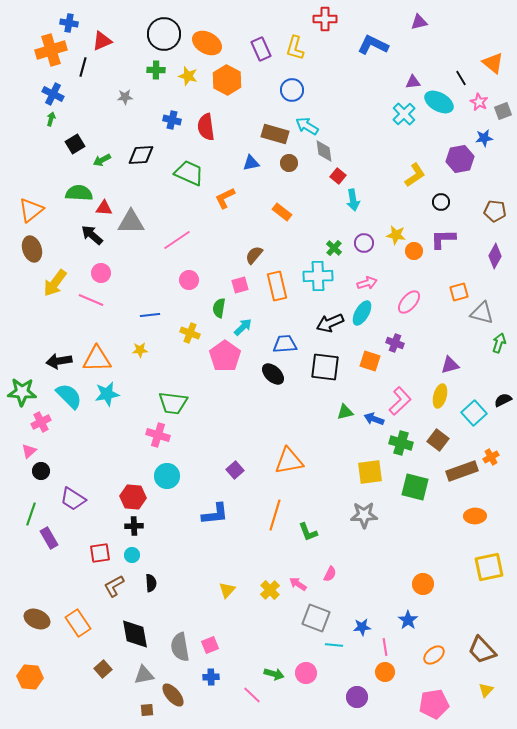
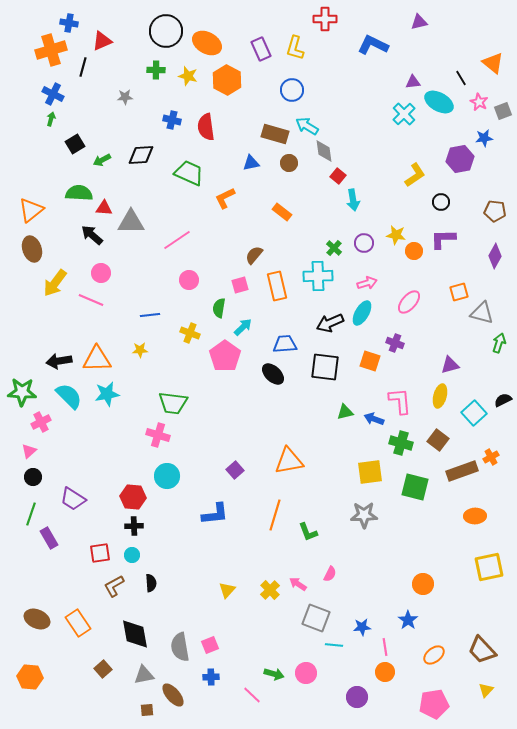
black circle at (164, 34): moved 2 px right, 3 px up
pink L-shape at (400, 401): rotated 52 degrees counterclockwise
black circle at (41, 471): moved 8 px left, 6 px down
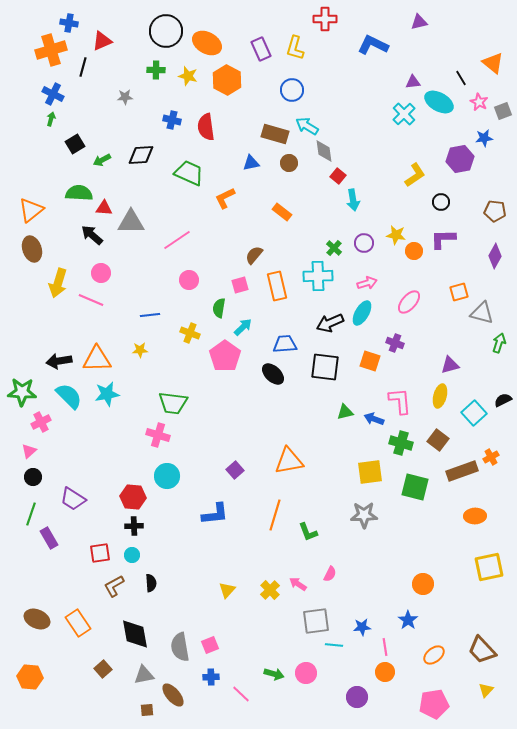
yellow arrow at (55, 283): moved 3 px right; rotated 20 degrees counterclockwise
gray square at (316, 618): moved 3 px down; rotated 28 degrees counterclockwise
pink line at (252, 695): moved 11 px left, 1 px up
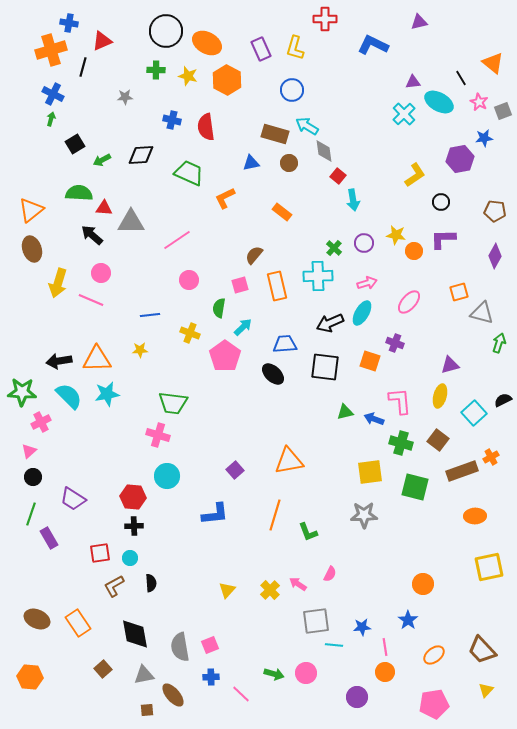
cyan circle at (132, 555): moved 2 px left, 3 px down
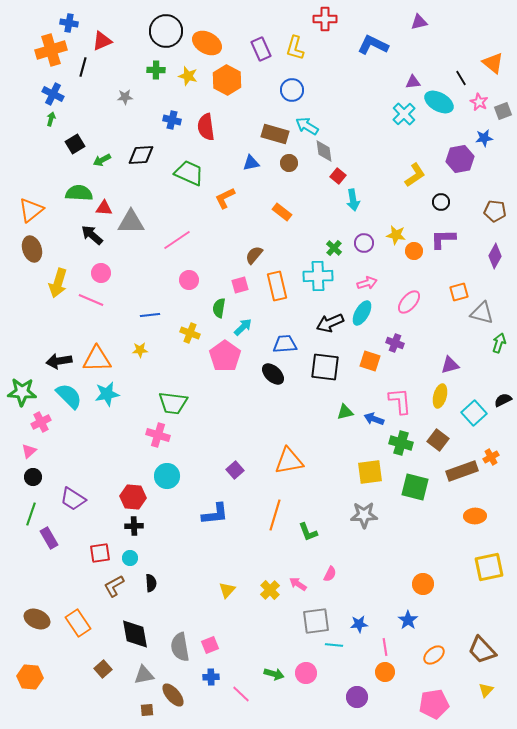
blue star at (362, 627): moved 3 px left, 3 px up
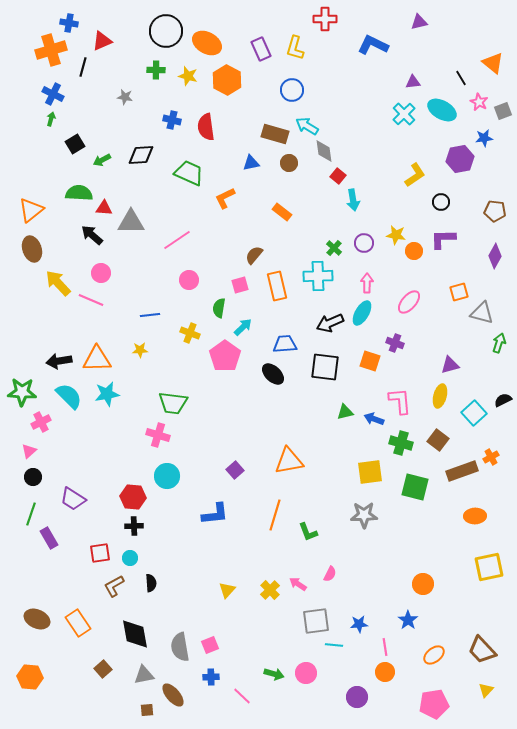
gray star at (125, 97): rotated 14 degrees clockwise
cyan ellipse at (439, 102): moved 3 px right, 8 px down
yellow arrow at (58, 283): rotated 120 degrees clockwise
pink arrow at (367, 283): rotated 72 degrees counterclockwise
pink line at (241, 694): moved 1 px right, 2 px down
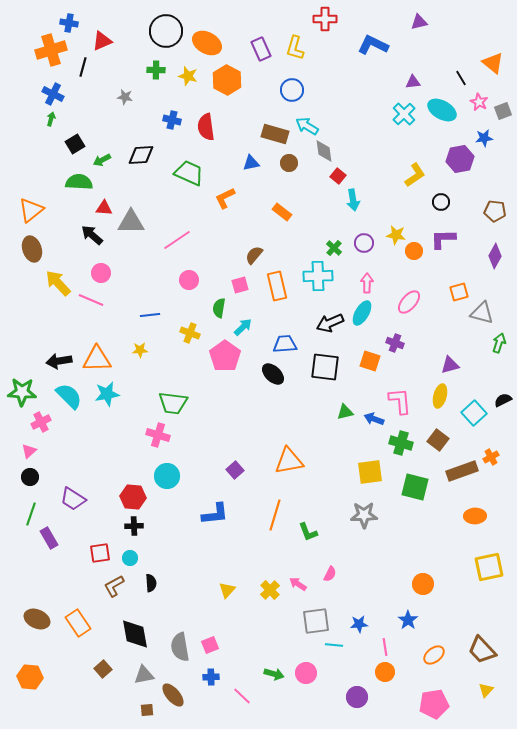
green semicircle at (79, 193): moved 11 px up
black circle at (33, 477): moved 3 px left
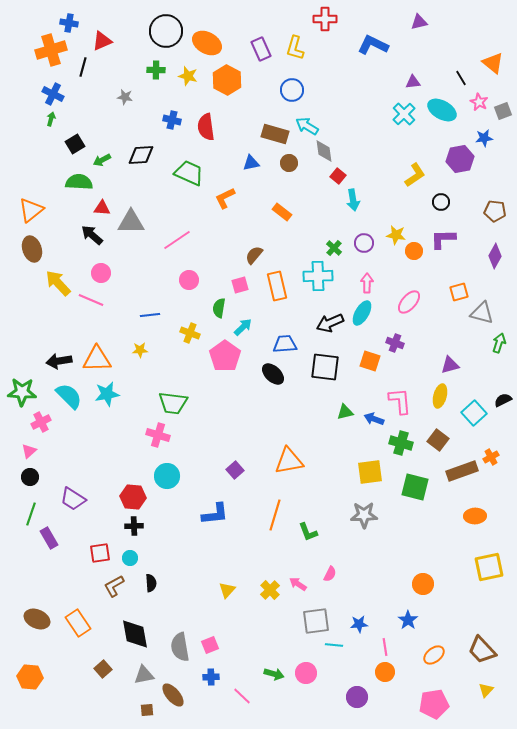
red triangle at (104, 208): moved 2 px left
